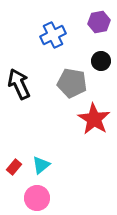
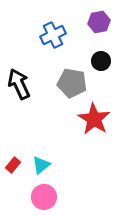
red rectangle: moved 1 px left, 2 px up
pink circle: moved 7 px right, 1 px up
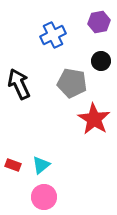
red rectangle: rotated 70 degrees clockwise
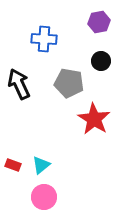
blue cross: moved 9 px left, 4 px down; rotated 30 degrees clockwise
gray pentagon: moved 3 px left
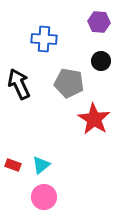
purple hexagon: rotated 15 degrees clockwise
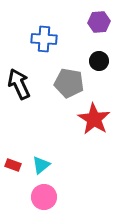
purple hexagon: rotated 10 degrees counterclockwise
black circle: moved 2 px left
